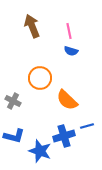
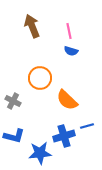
blue star: moved 2 px down; rotated 25 degrees counterclockwise
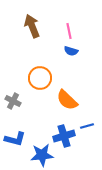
blue L-shape: moved 1 px right, 3 px down
blue star: moved 2 px right, 2 px down
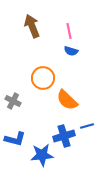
orange circle: moved 3 px right
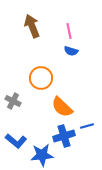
orange circle: moved 2 px left
orange semicircle: moved 5 px left, 7 px down
blue L-shape: moved 1 px right, 2 px down; rotated 25 degrees clockwise
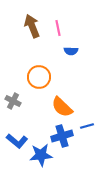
pink line: moved 11 px left, 3 px up
blue semicircle: rotated 16 degrees counterclockwise
orange circle: moved 2 px left, 1 px up
blue cross: moved 2 px left
blue L-shape: moved 1 px right
blue star: moved 1 px left
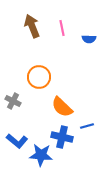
pink line: moved 4 px right
blue semicircle: moved 18 px right, 12 px up
blue cross: moved 1 px down; rotated 30 degrees clockwise
blue star: rotated 10 degrees clockwise
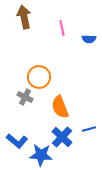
brown arrow: moved 8 px left, 9 px up; rotated 10 degrees clockwise
gray cross: moved 12 px right, 4 px up
orange semicircle: moved 2 px left; rotated 25 degrees clockwise
blue line: moved 2 px right, 3 px down
blue cross: rotated 30 degrees clockwise
